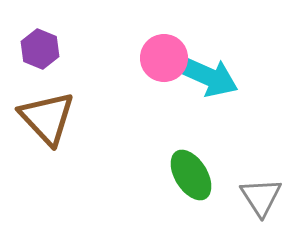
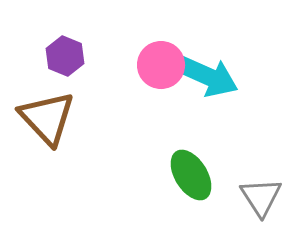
purple hexagon: moved 25 px right, 7 px down
pink circle: moved 3 px left, 7 px down
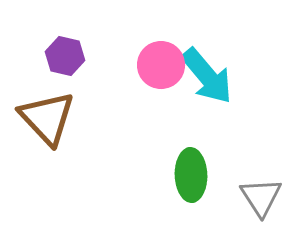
purple hexagon: rotated 9 degrees counterclockwise
cyan arrow: rotated 26 degrees clockwise
green ellipse: rotated 30 degrees clockwise
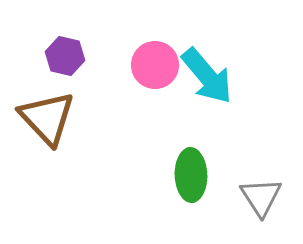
pink circle: moved 6 px left
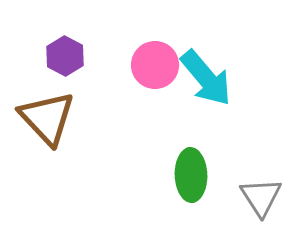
purple hexagon: rotated 15 degrees clockwise
cyan arrow: moved 1 px left, 2 px down
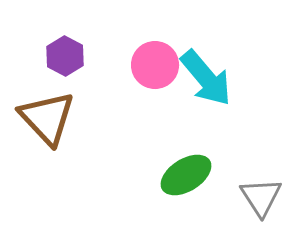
green ellipse: moved 5 px left; rotated 60 degrees clockwise
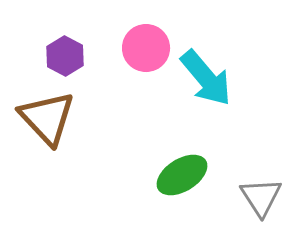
pink circle: moved 9 px left, 17 px up
green ellipse: moved 4 px left
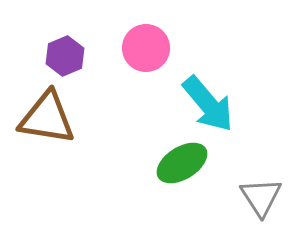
purple hexagon: rotated 9 degrees clockwise
cyan arrow: moved 2 px right, 26 px down
brown triangle: rotated 38 degrees counterclockwise
green ellipse: moved 12 px up
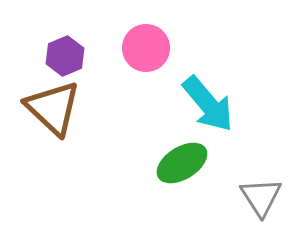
brown triangle: moved 6 px right, 10 px up; rotated 34 degrees clockwise
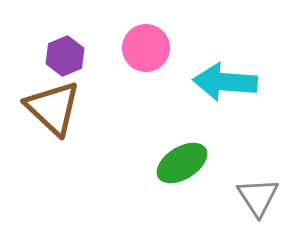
cyan arrow: moved 17 px right, 22 px up; rotated 134 degrees clockwise
gray triangle: moved 3 px left
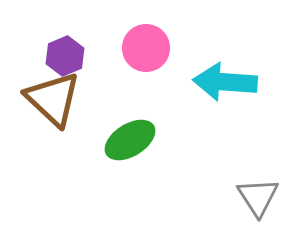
brown triangle: moved 9 px up
green ellipse: moved 52 px left, 23 px up
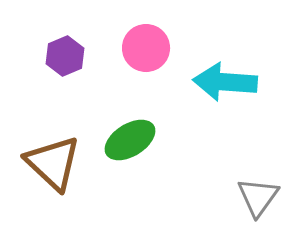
brown triangle: moved 64 px down
gray triangle: rotated 9 degrees clockwise
